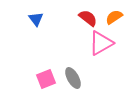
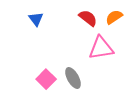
pink triangle: moved 5 px down; rotated 20 degrees clockwise
pink square: rotated 24 degrees counterclockwise
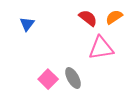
blue triangle: moved 9 px left, 5 px down; rotated 14 degrees clockwise
pink square: moved 2 px right
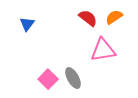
pink triangle: moved 2 px right, 2 px down
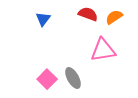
red semicircle: moved 4 px up; rotated 18 degrees counterclockwise
blue triangle: moved 16 px right, 5 px up
pink square: moved 1 px left
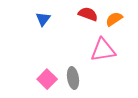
orange semicircle: moved 2 px down
gray ellipse: rotated 20 degrees clockwise
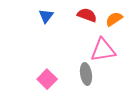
red semicircle: moved 1 px left, 1 px down
blue triangle: moved 3 px right, 3 px up
gray ellipse: moved 13 px right, 4 px up
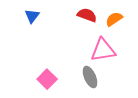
blue triangle: moved 14 px left
gray ellipse: moved 4 px right, 3 px down; rotated 15 degrees counterclockwise
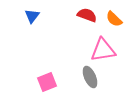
orange semicircle: rotated 102 degrees counterclockwise
pink square: moved 3 px down; rotated 24 degrees clockwise
